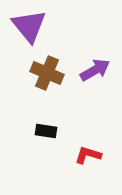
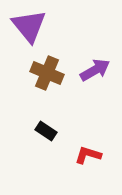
black rectangle: rotated 25 degrees clockwise
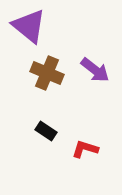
purple triangle: rotated 12 degrees counterclockwise
purple arrow: rotated 68 degrees clockwise
red L-shape: moved 3 px left, 6 px up
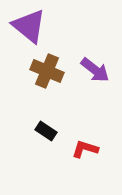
brown cross: moved 2 px up
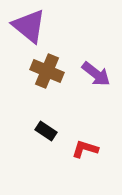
purple arrow: moved 1 px right, 4 px down
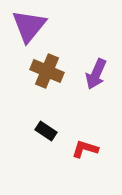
purple triangle: rotated 30 degrees clockwise
purple arrow: rotated 76 degrees clockwise
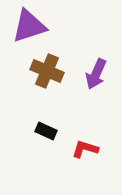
purple triangle: rotated 33 degrees clockwise
black rectangle: rotated 10 degrees counterclockwise
